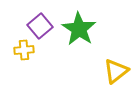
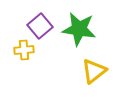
green star: rotated 24 degrees counterclockwise
yellow triangle: moved 22 px left
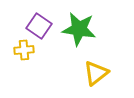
purple square: moved 1 px left; rotated 15 degrees counterclockwise
yellow triangle: moved 2 px right, 2 px down
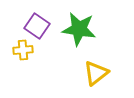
purple square: moved 2 px left
yellow cross: moved 1 px left
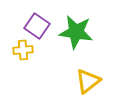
green star: moved 3 px left, 3 px down
yellow triangle: moved 8 px left, 8 px down
